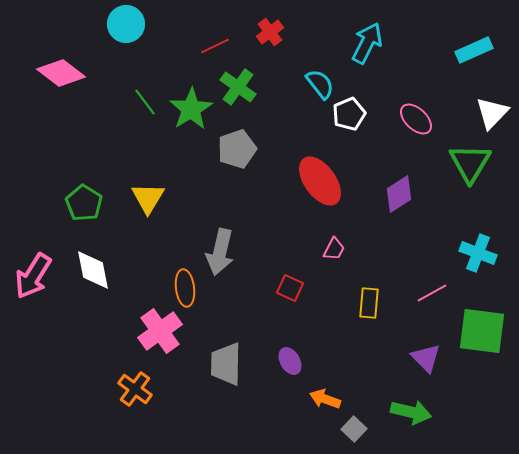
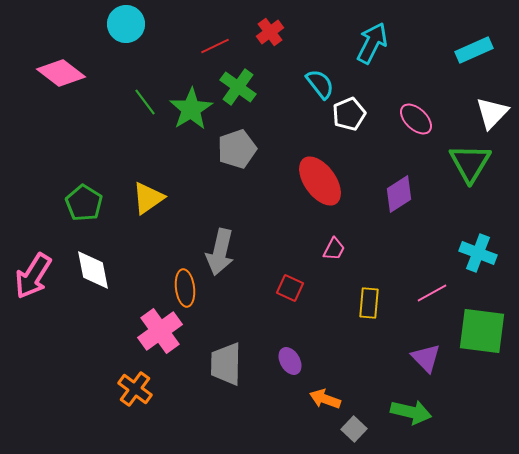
cyan arrow: moved 5 px right
yellow triangle: rotated 24 degrees clockwise
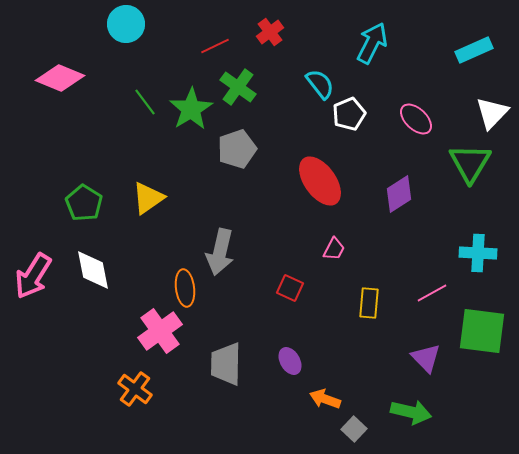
pink diamond: moved 1 px left, 5 px down; rotated 15 degrees counterclockwise
cyan cross: rotated 18 degrees counterclockwise
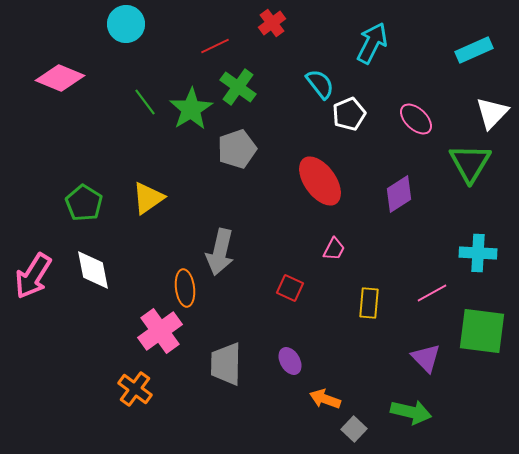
red cross: moved 2 px right, 9 px up
